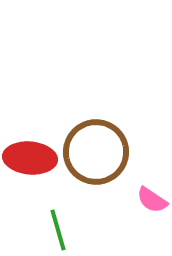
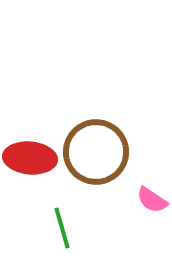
green line: moved 4 px right, 2 px up
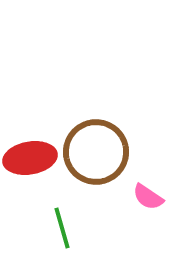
red ellipse: rotated 15 degrees counterclockwise
pink semicircle: moved 4 px left, 3 px up
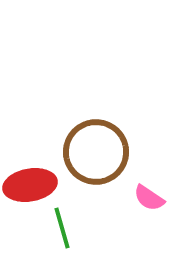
red ellipse: moved 27 px down
pink semicircle: moved 1 px right, 1 px down
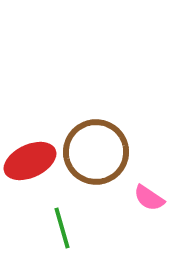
red ellipse: moved 24 px up; rotated 15 degrees counterclockwise
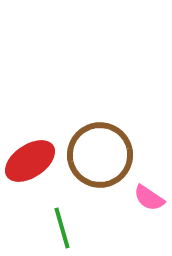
brown circle: moved 4 px right, 3 px down
red ellipse: rotated 9 degrees counterclockwise
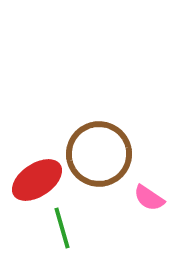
brown circle: moved 1 px left, 1 px up
red ellipse: moved 7 px right, 19 px down
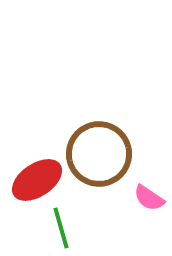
green line: moved 1 px left
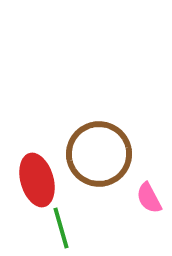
red ellipse: rotated 72 degrees counterclockwise
pink semicircle: rotated 28 degrees clockwise
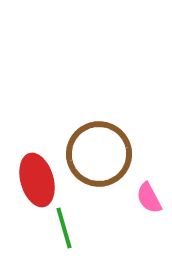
green line: moved 3 px right
